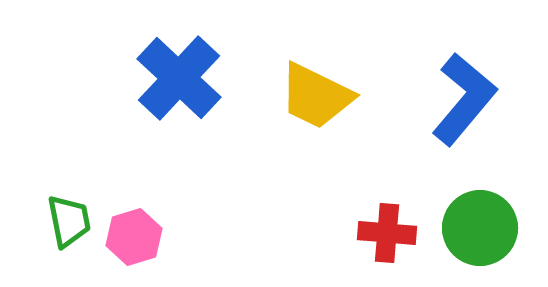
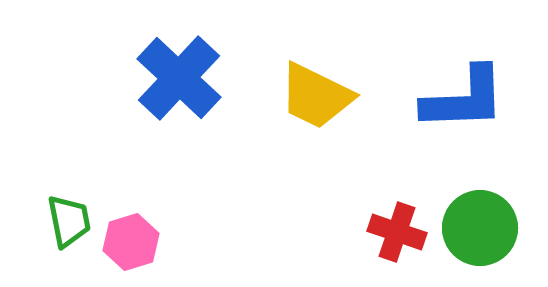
blue L-shape: rotated 48 degrees clockwise
red cross: moved 10 px right, 1 px up; rotated 14 degrees clockwise
pink hexagon: moved 3 px left, 5 px down
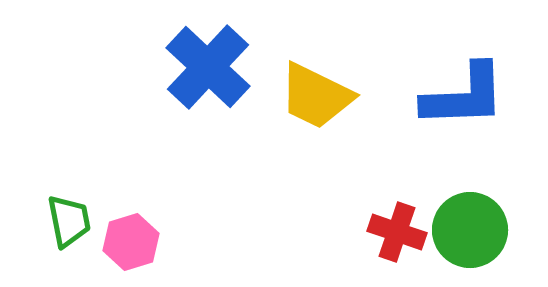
blue cross: moved 29 px right, 11 px up
blue L-shape: moved 3 px up
green circle: moved 10 px left, 2 px down
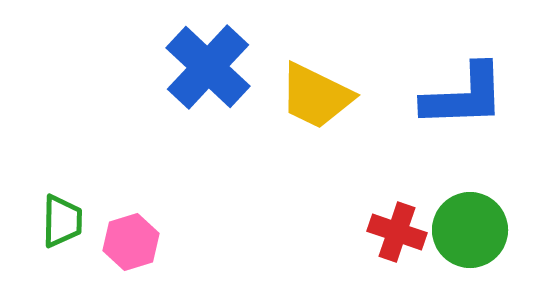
green trapezoid: moved 7 px left; rotated 12 degrees clockwise
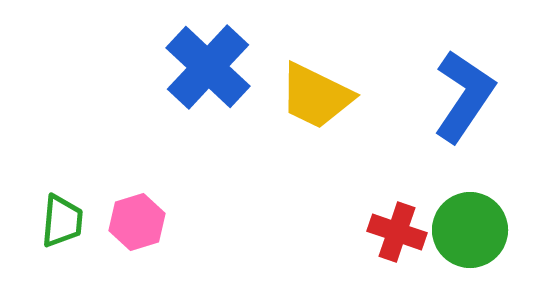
blue L-shape: rotated 54 degrees counterclockwise
green trapezoid: rotated 4 degrees clockwise
pink hexagon: moved 6 px right, 20 px up
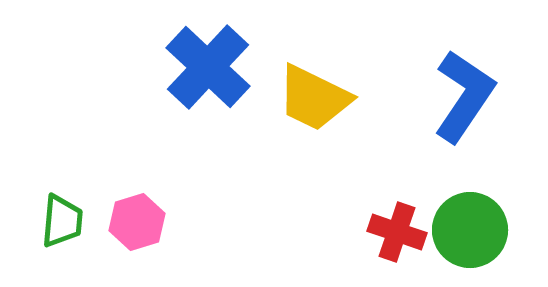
yellow trapezoid: moved 2 px left, 2 px down
